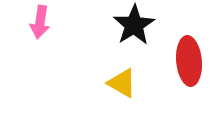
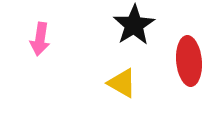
pink arrow: moved 17 px down
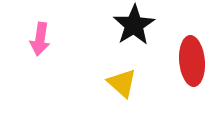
red ellipse: moved 3 px right
yellow triangle: rotated 12 degrees clockwise
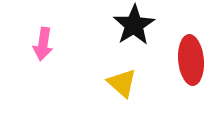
pink arrow: moved 3 px right, 5 px down
red ellipse: moved 1 px left, 1 px up
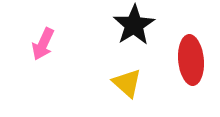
pink arrow: rotated 16 degrees clockwise
yellow triangle: moved 5 px right
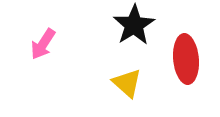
pink arrow: rotated 8 degrees clockwise
red ellipse: moved 5 px left, 1 px up
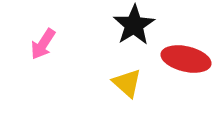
red ellipse: rotated 72 degrees counterclockwise
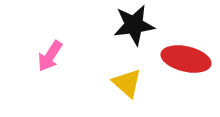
black star: rotated 24 degrees clockwise
pink arrow: moved 7 px right, 12 px down
